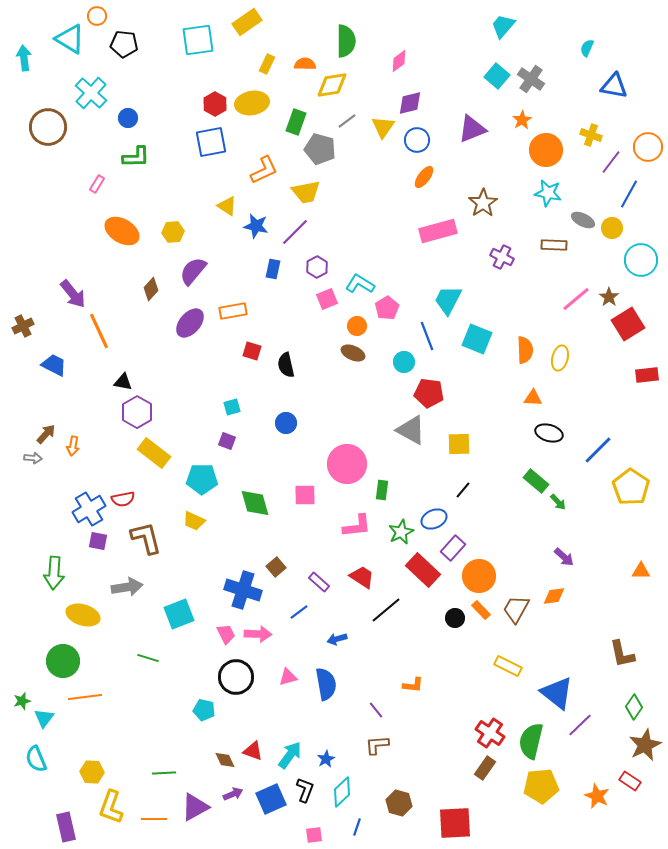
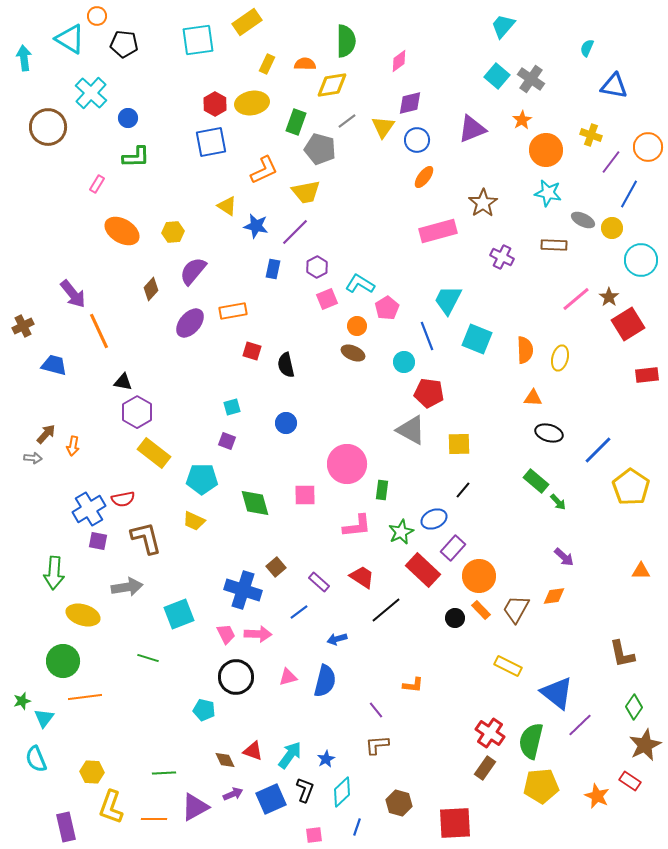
blue trapezoid at (54, 365): rotated 12 degrees counterclockwise
blue semicircle at (326, 684): moved 1 px left, 3 px up; rotated 24 degrees clockwise
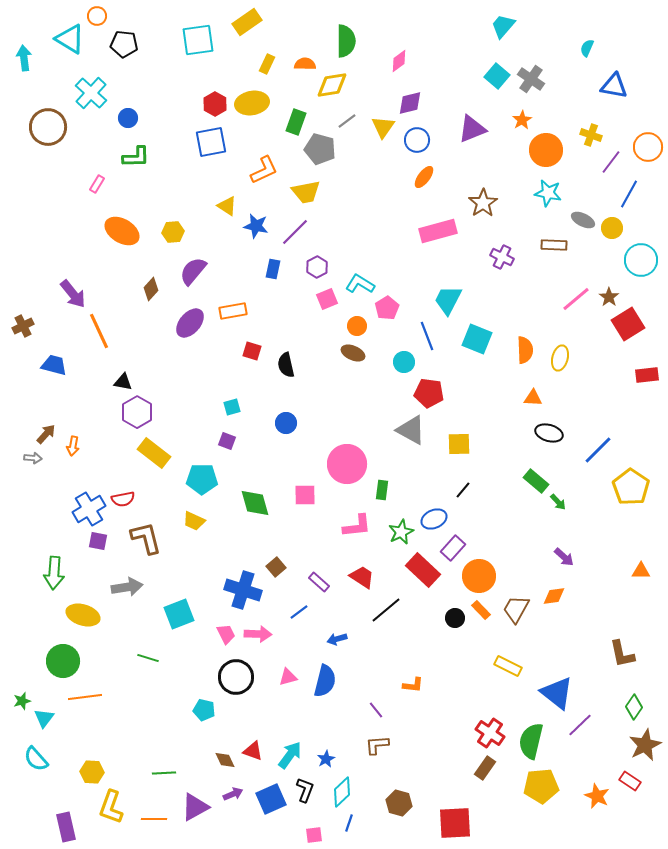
cyan semicircle at (36, 759): rotated 20 degrees counterclockwise
blue line at (357, 827): moved 8 px left, 4 px up
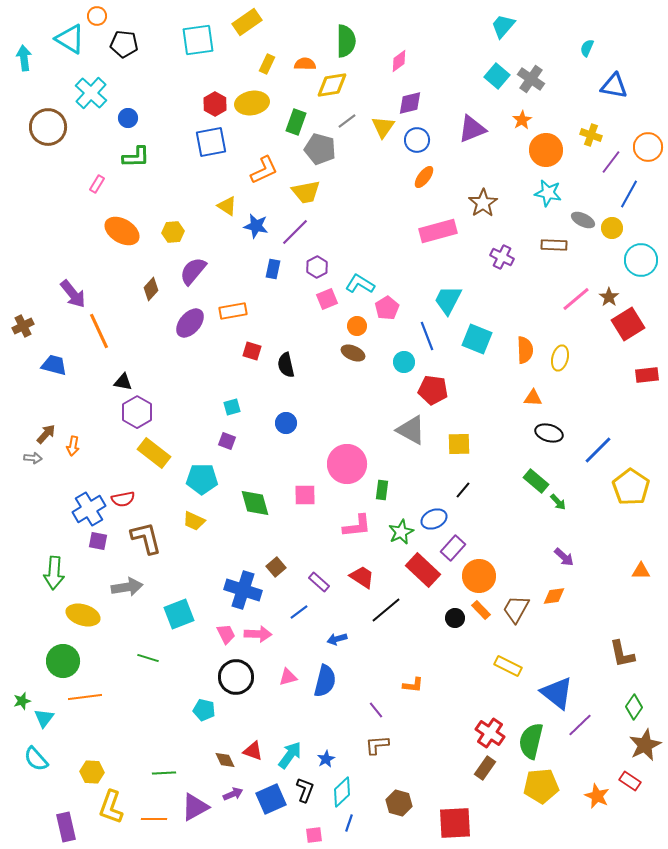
red pentagon at (429, 393): moved 4 px right, 3 px up
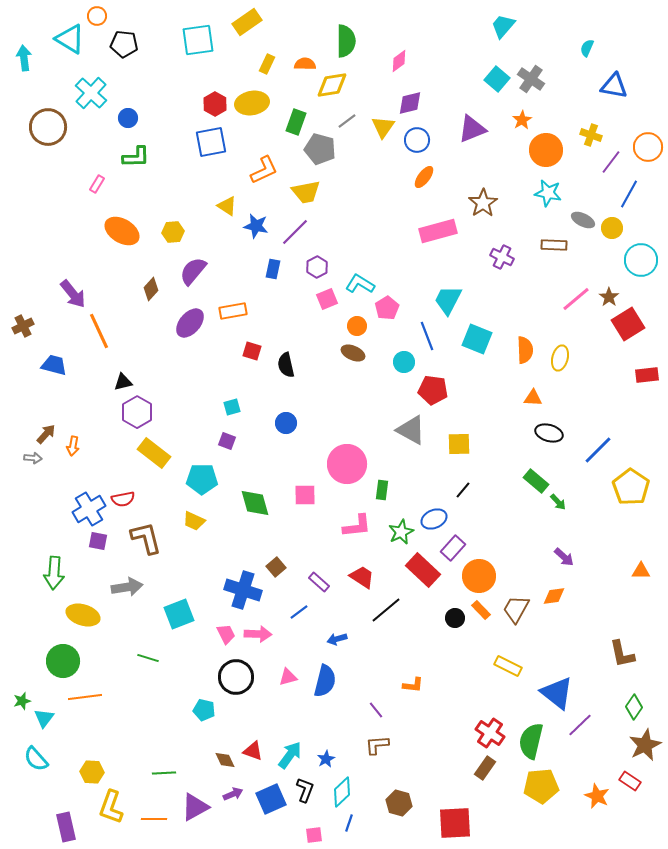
cyan square at (497, 76): moved 3 px down
black triangle at (123, 382): rotated 24 degrees counterclockwise
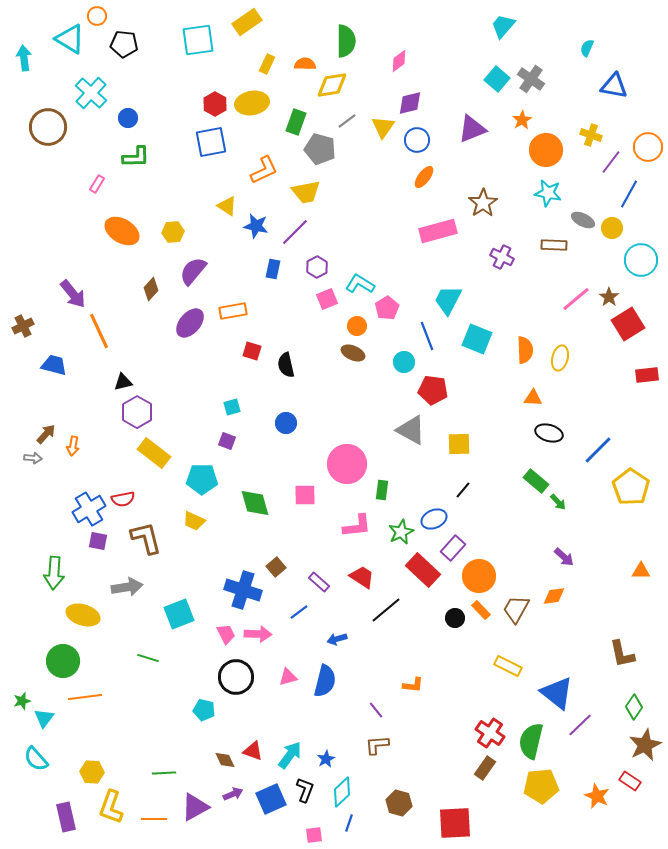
purple rectangle at (66, 827): moved 10 px up
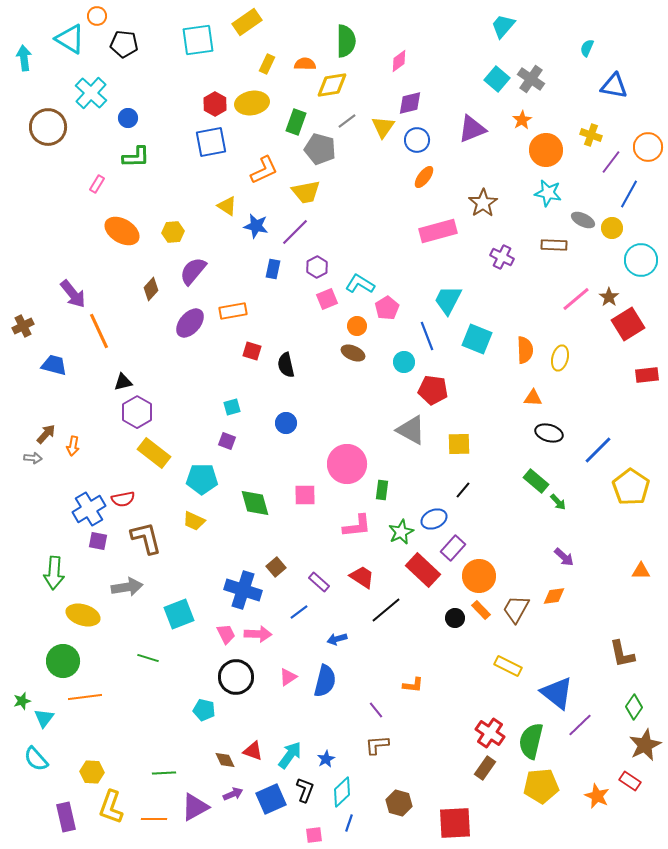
pink triangle at (288, 677): rotated 18 degrees counterclockwise
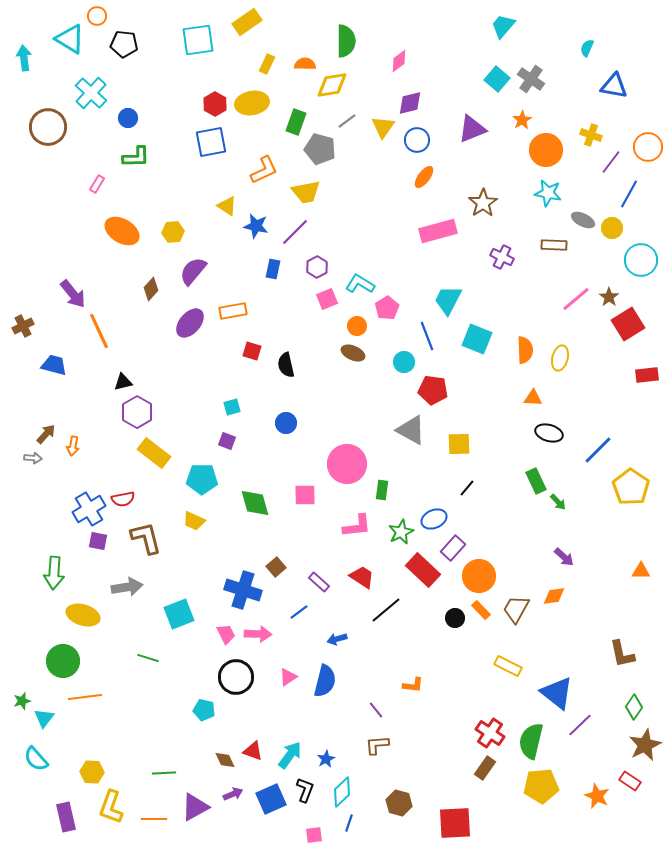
green rectangle at (536, 481): rotated 25 degrees clockwise
black line at (463, 490): moved 4 px right, 2 px up
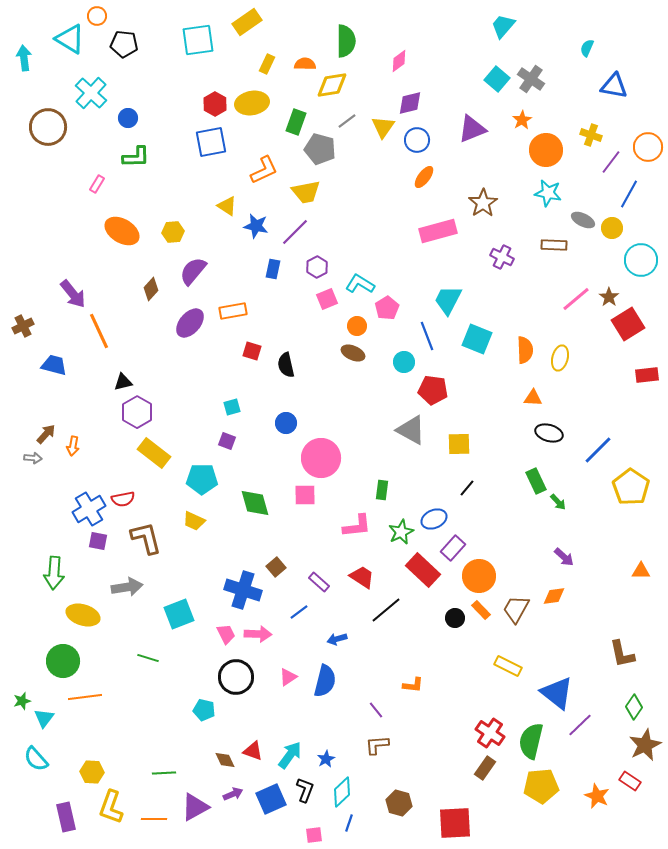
pink circle at (347, 464): moved 26 px left, 6 px up
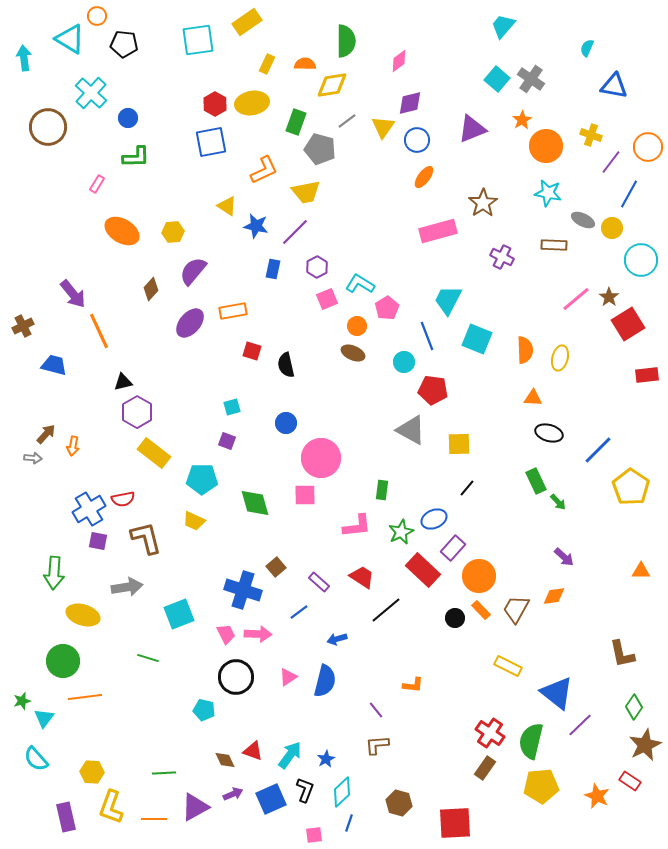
orange circle at (546, 150): moved 4 px up
